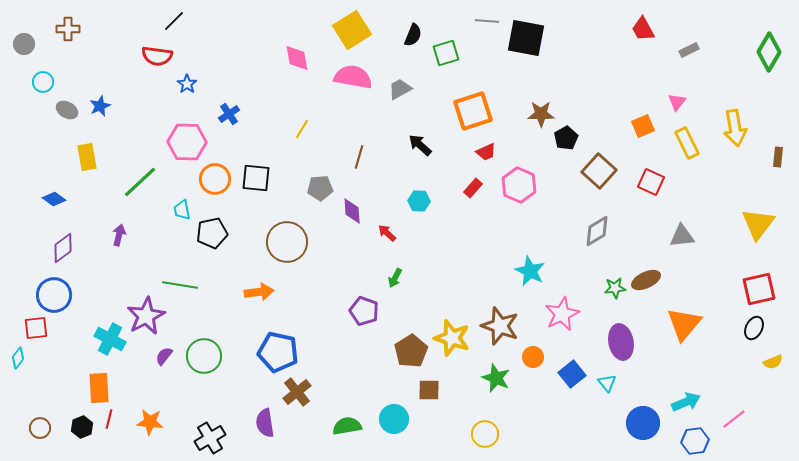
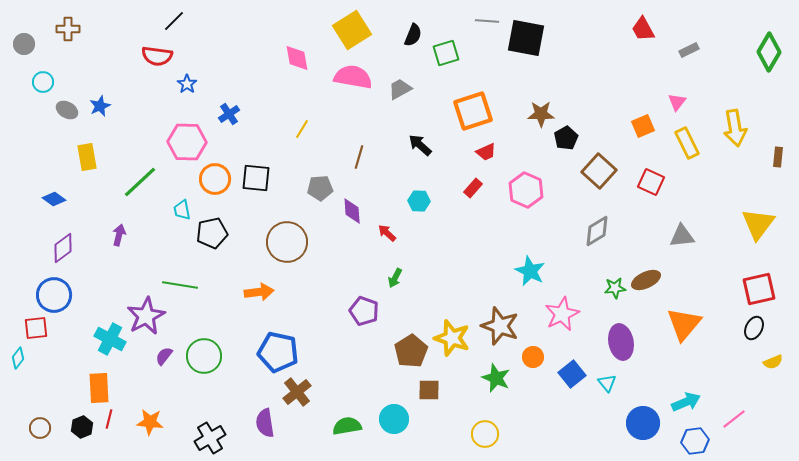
pink hexagon at (519, 185): moved 7 px right, 5 px down
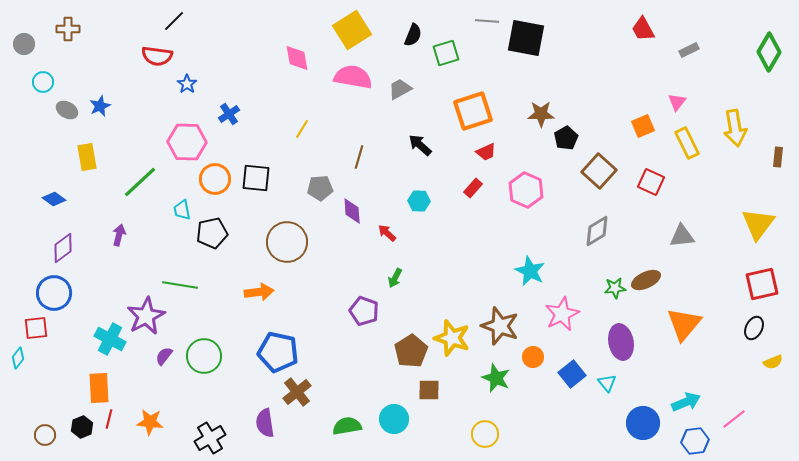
red square at (759, 289): moved 3 px right, 5 px up
blue circle at (54, 295): moved 2 px up
brown circle at (40, 428): moved 5 px right, 7 px down
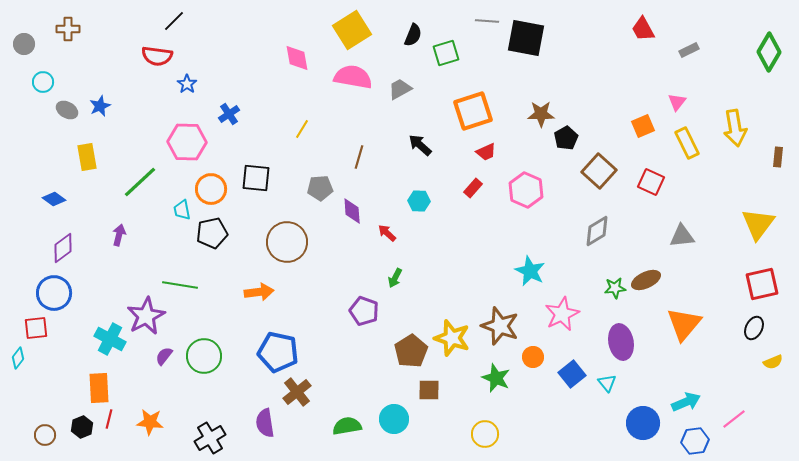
orange circle at (215, 179): moved 4 px left, 10 px down
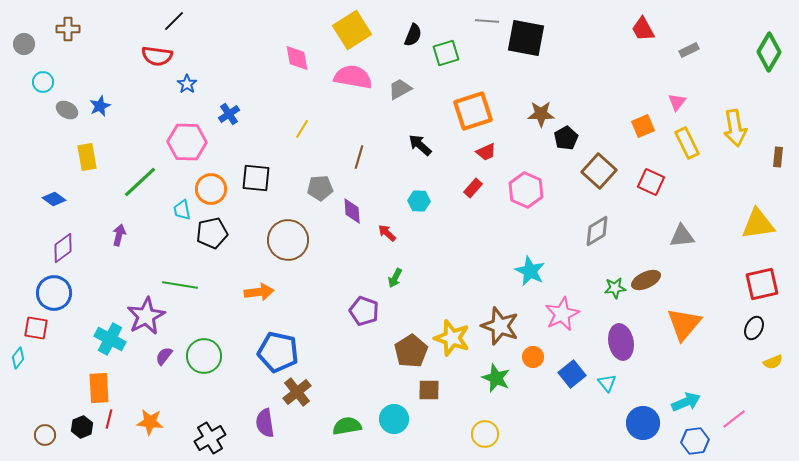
yellow triangle at (758, 224): rotated 45 degrees clockwise
brown circle at (287, 242): moved 1 px right, 2 px up
red square at (36, 328): rotated 15 degrees clockwise
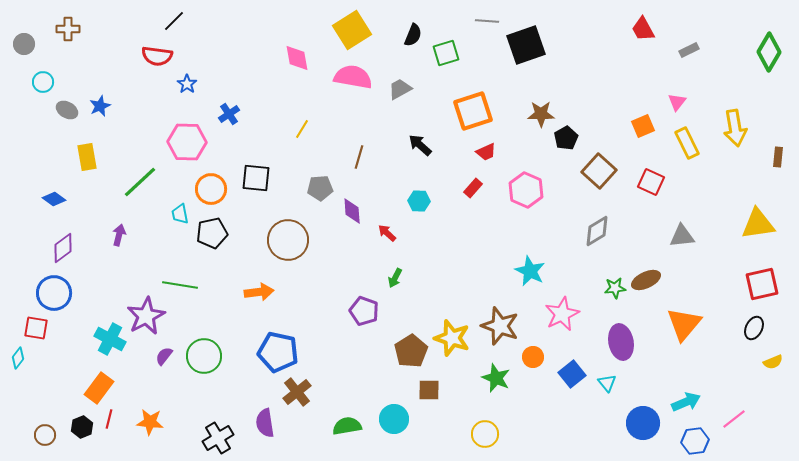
black square at (526, 38): moved 7 px down; rotated 30 degrees counterclockwise
cyan trapezoid at (182, 210): moved 2 px left, 4 px down
orange rectangle at (99, 388): rotated 40 degrees clockwise
black cross at (210, 438): moved 8 px right
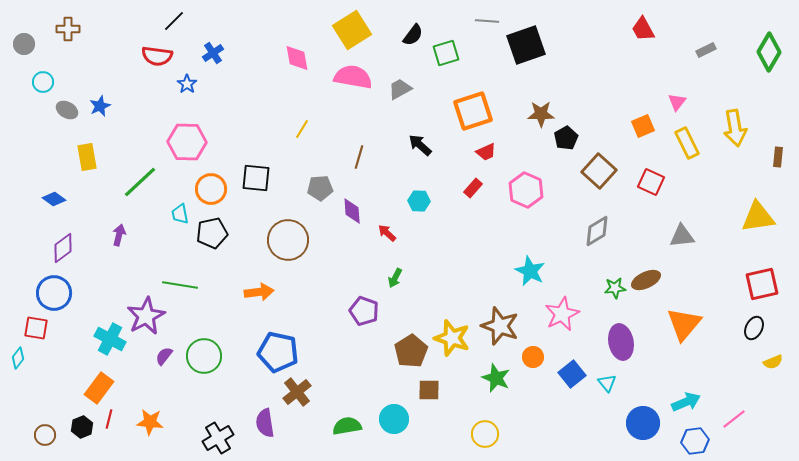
black semicircle at (413, 35): rotated 15 degrees clockwise
gray rectangle at (689, 50): moved 17 px right
blue cross at (229, 114): moved 16 px left, 61 px up
yellow triangle at (758, 224): moved 7 px up
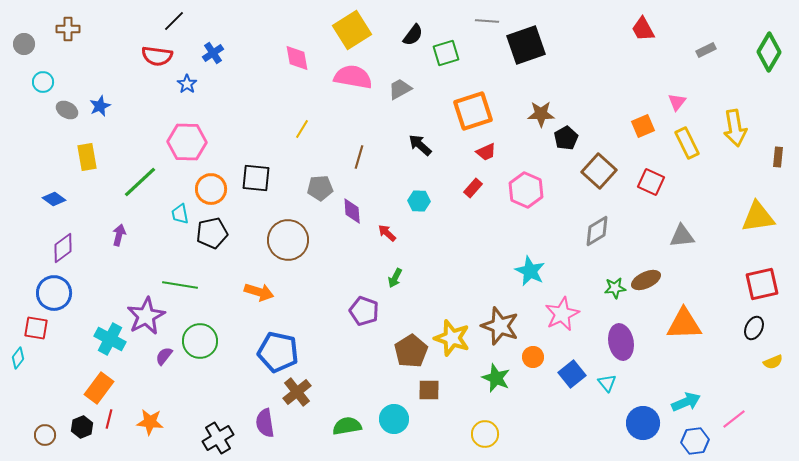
orange arrow at (259, 292): rotated 24 degrees clockwise
orange triangle at (684, 324): rotated 48 degrees clockwise
green circle at (204, 356): moved 4 px left, 15 px up
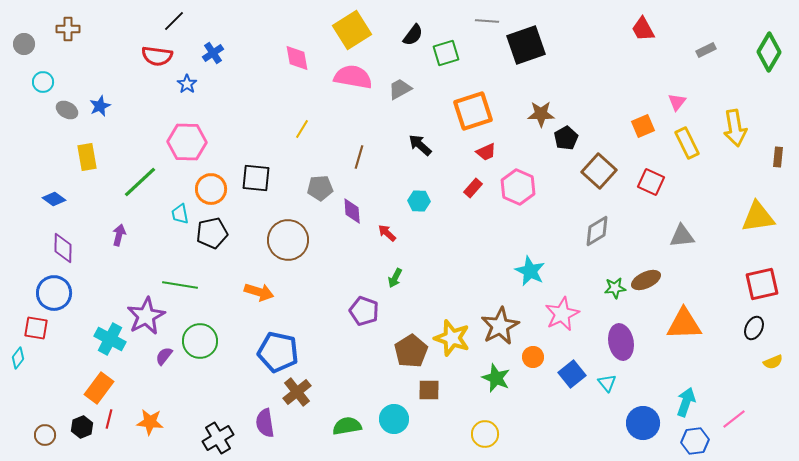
pink hexagon at (526, 190): moved 8 px left, 3 px up
purple diamond at (63, 248): rotated 52 degrees counterclockwise
brown star at (500, 326): rotated 24 degrees clockwise
cyan arrow at (686, 402): rotated 48 degrees counterclockwise
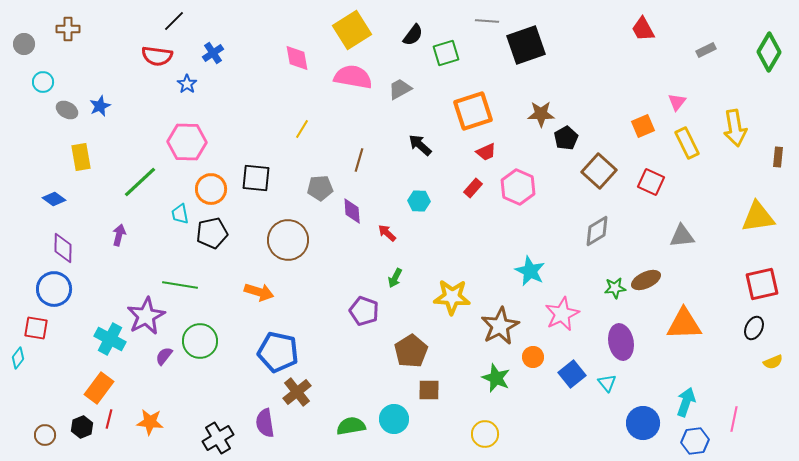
yellow rectangle at (87, 157): moved 6 px left
brown line at (359, 157): moved 3 px down
blue circle at (54, 293): moved 4 px up
yellow star at (452, 338): moved 41 px up; rotated 15 degrees counterclockwise
pink line at (734, 419): rotated 40 degrees counterclockwise
green semicircle at (347, 426): moved 4 px right
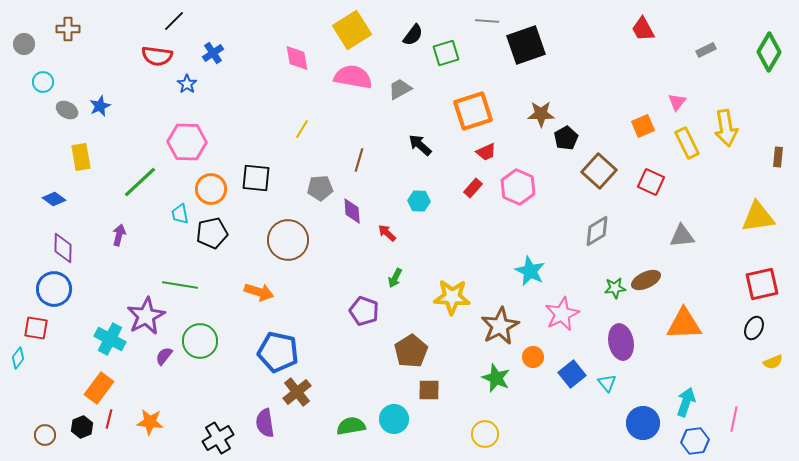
yellow arrow at (735, 128): moved 9 px left
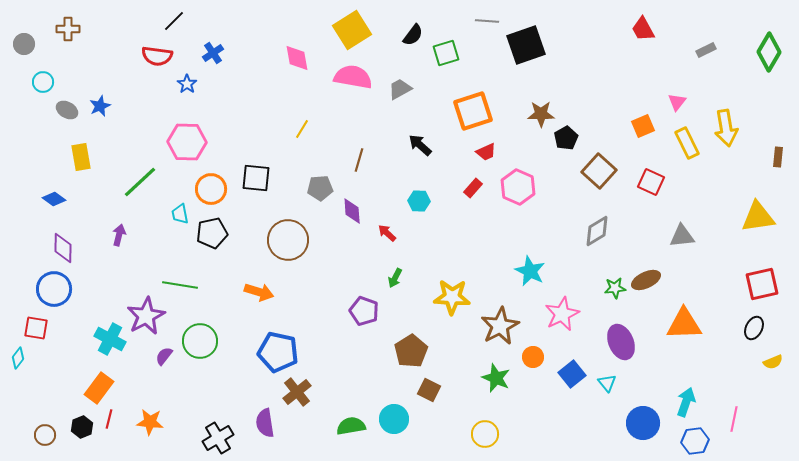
purple ellipse at (621, 342): rotated 12 degrees counterclockwise
brown square at (429, 390): rotated 25 degrees clockwise
